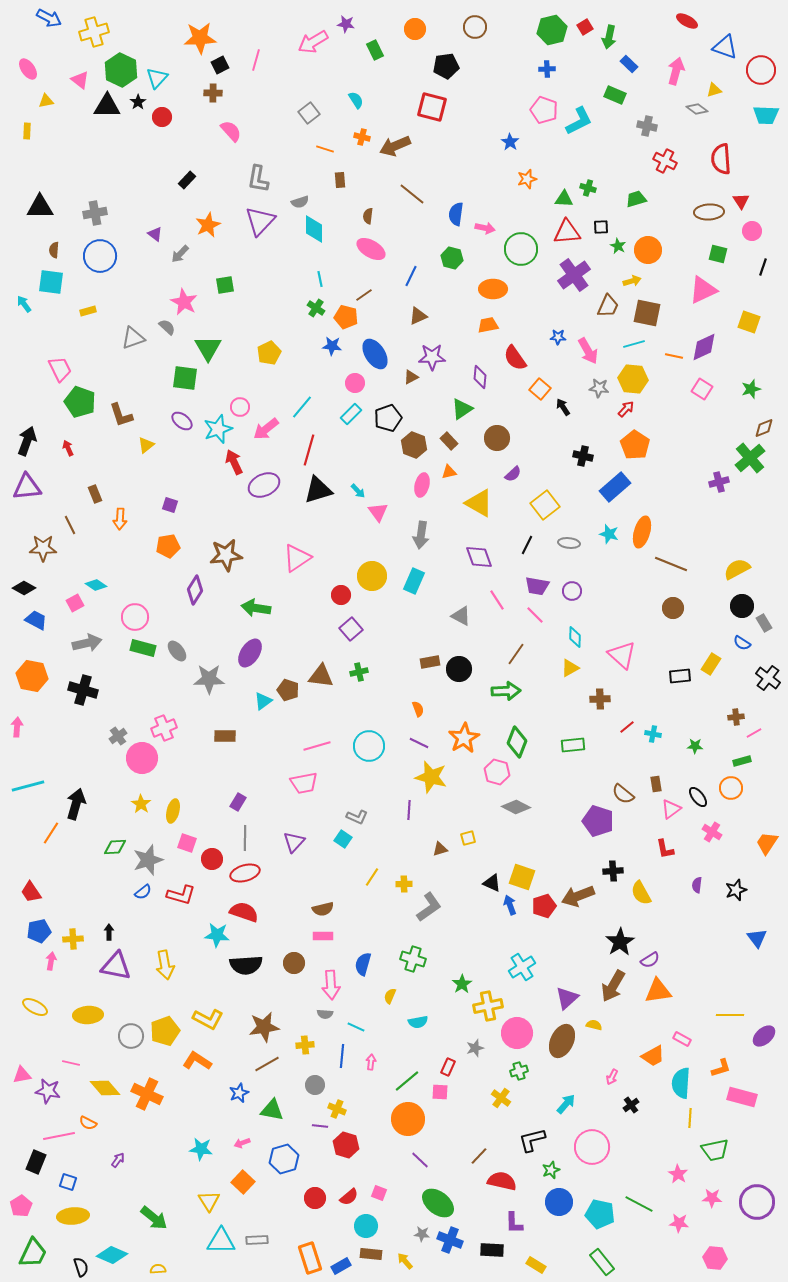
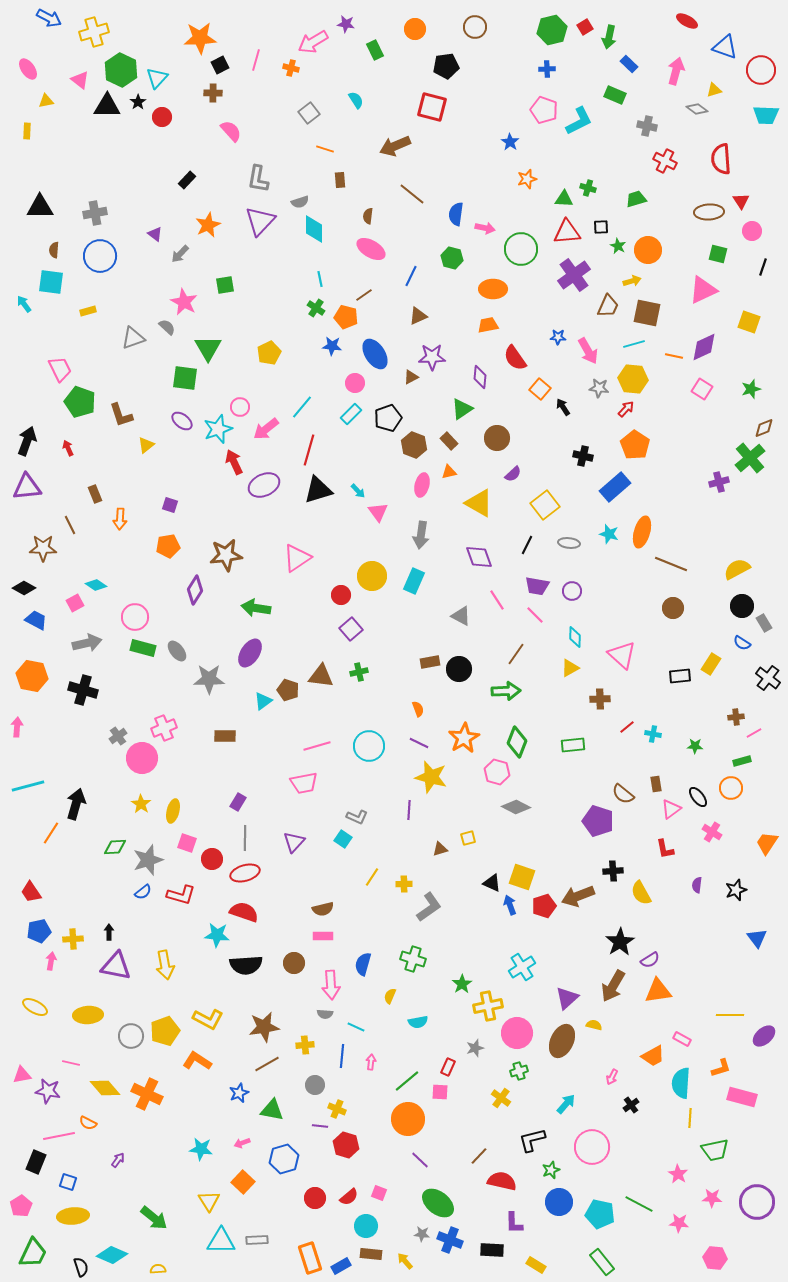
orange cross at (362, 137): moved 71 px left, 69 px up
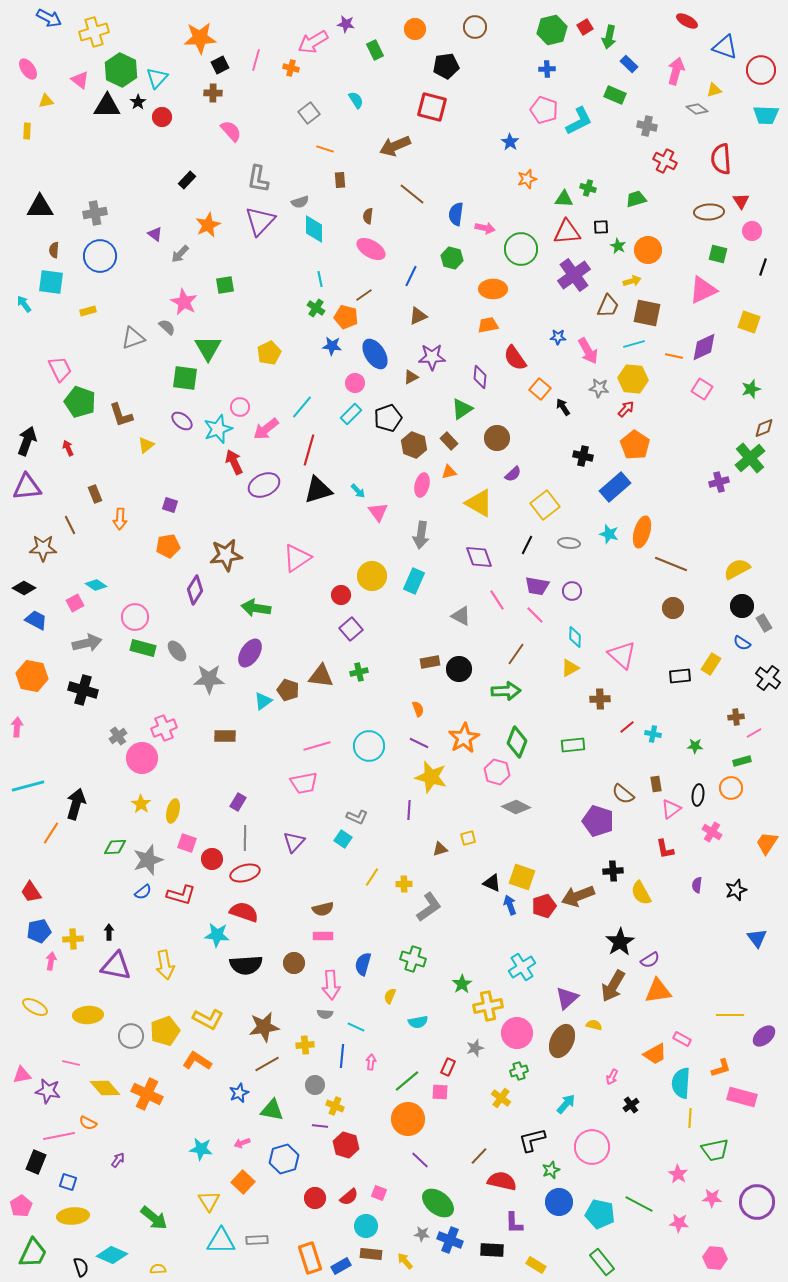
black ellipse at (698, 797): moved 2 px up; rotated 45 degrees clockwise
orange trapezoid at (653, 1056): moved 2 px right, 2 px up
yellow cross at (337, 1109): moved 2 px left, 3 px up
